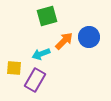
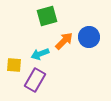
cyan arrow: moved 1 px left
yellow square: moved 3 px up
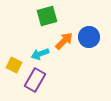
yellow square: rotated 21 degrees clockwise
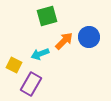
purple rectangle: moved 4 px left, 4 px down
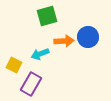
blue circle: moved 1 px left
orange arrow: rotated 42 degrees clockwise
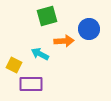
blue circle: moved 1 px right, 8 px up
cyan arrow: rotated 48 degrees clockwise
purple rectangle: rotated 60 degrees clockwise
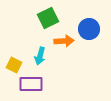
green square: moved 1 px right, 2 px down; rotated 10 degrees counterclockwise
cyan arrow: moved 2 px down; rotated 102 degrees counterclockwise
